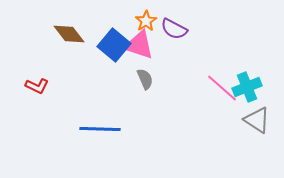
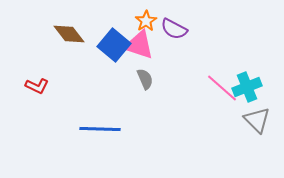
gray triangle: rotated 12 degrees clockwise
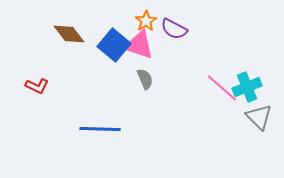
gray triangle: moved 2 px right, 3 px up
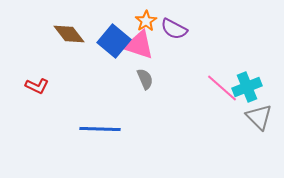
blue square: moved 4 px up
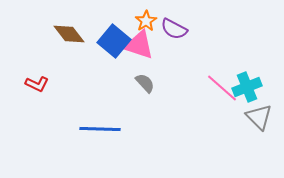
gray semicircle: moved 4 px down; rotated 20 degrees counterclockwise
red L-shape: moved 2 px up
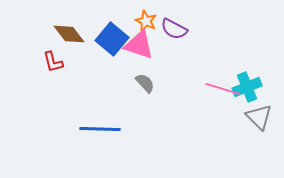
orange star: rotated 15 degrees counterclockwise
blue square: moved 2 px left, 2 px up
red L-shape: moved 16 px right, 22 px up; rotated 50 degrees clockwise
pink line: moved 1 px right, 1 px down; rotated 24 degrees counterclockwise
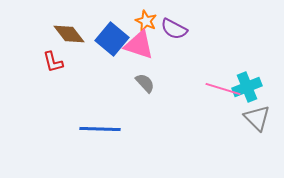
gray triangle: moved 2 px left, 1 px down
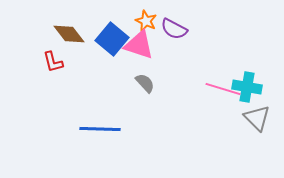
cyan cross: rotated 32 degrees clockwise
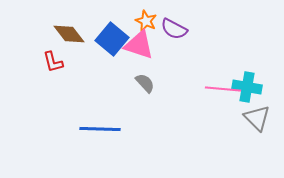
pink line: rotated 12 degrees counterclockwise
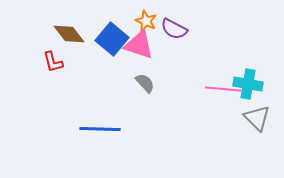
cyan cross: moved 1 px right, 3 px up
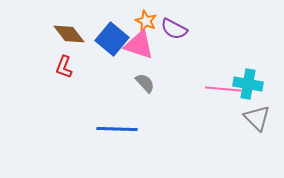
red L-shape: moved 11 px right, 5 px down; rotated 35 degrees clockwise
blue line: moved 17 px right
